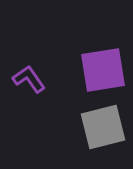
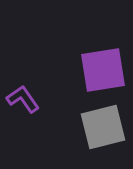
purple L-shape: moved 6 px left, 20 px down
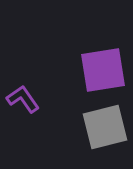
gray square: moved 2 px right
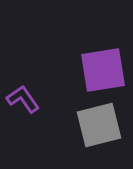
gray square: moved 6 px left, 2 px up
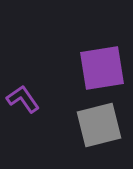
purple square: moved 1 px left, 2 px up
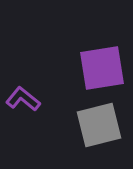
purple L-shape: rotated 16 degrees counterclockwise
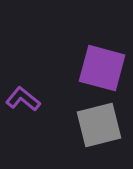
purple square: rotated 24 degrees clockwise
